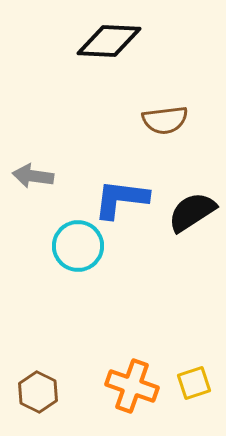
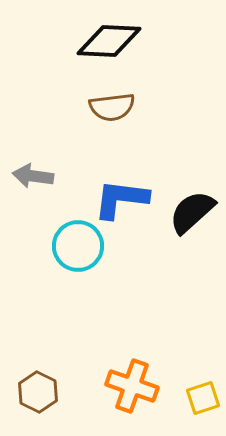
brown semicircle: moved 53 px left, 13 px up
black semicircle: rotated 9 degrees counterclockwise
yellow square: moved 9 px right, 15 px down
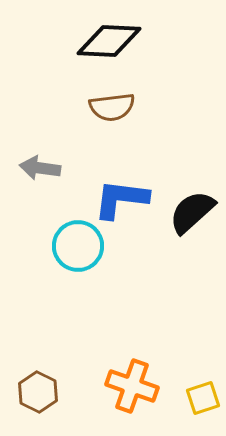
gray arrow: moved 7 px right, 8 px up
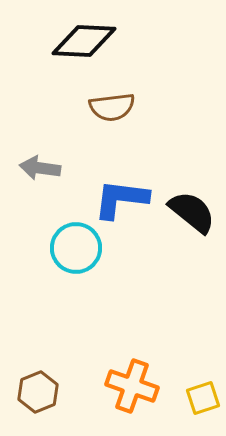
black diamond: moved 25 px left
black semicircle: rotated 81 degrees clockwise
cyan circle: moved 2 px left, 2 px down
brown hexagon: rotated 12 degrees clockwise
